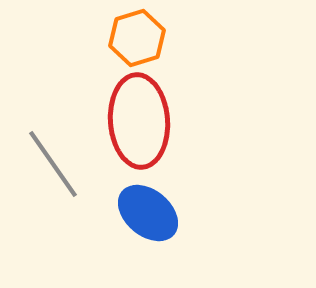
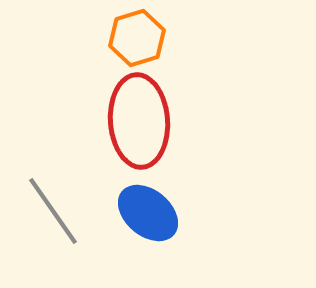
gray line: moved 47 px down
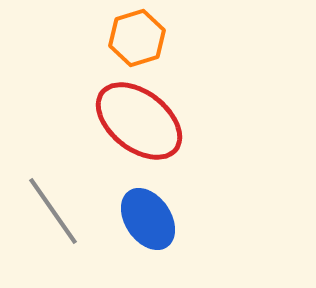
red ellipse: rotated 48 degrees counterclockwise
blue ellipse: moved 6 px down; rotated 16 degrees clockwise
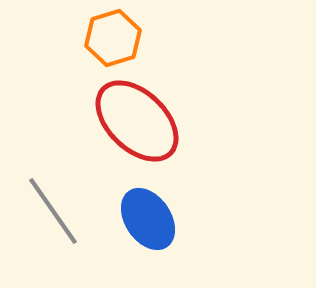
orange hexagon: moved 24 px left
red ellipse: moved 2 px left; rotated 6 degrees clockwise
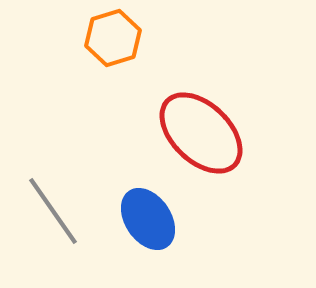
red ellipse: moved 64 px right, 12 px down
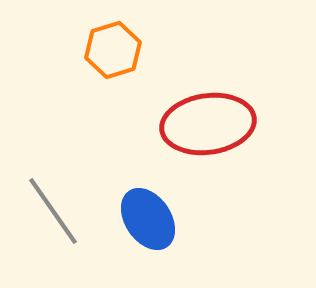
orange hexagon: moved 12 px down
red ellipse: moved 7 px right, 9 px up; rotated 52 degrees counterclockwise
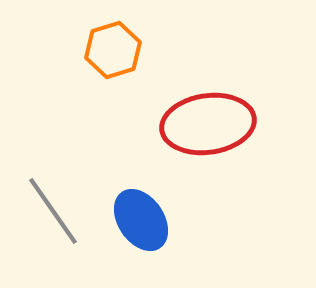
blue ellipse: moved 7 px left, 1 px down
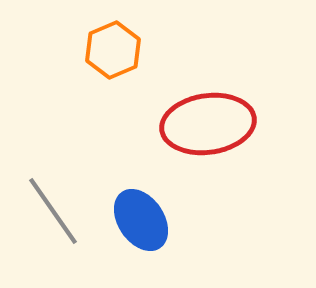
orange hexagon: rotated 6 degrees counterclockwise
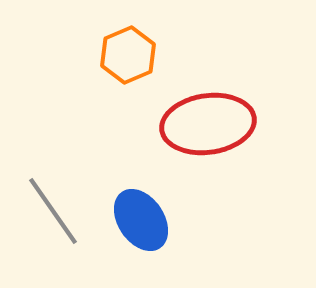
orange hexagon: moved 15 px right, 5 px down
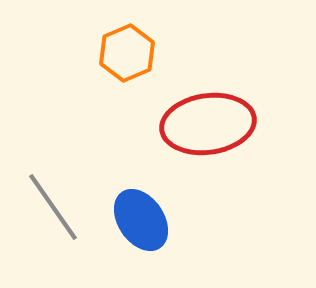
orange hexagon: moved 1 px left, 2 px up
gray line: moved 4 px up
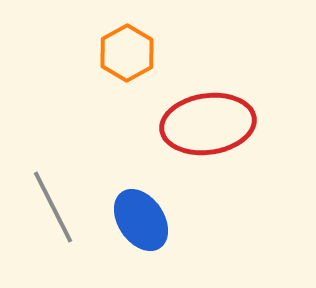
orange hexagon: rotated 6 degrees counterclockwise
gray line: rotated 8 degrees clockwise
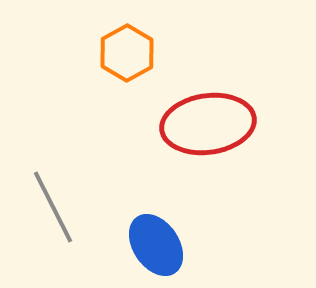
blue ellipse: moved 15 px right, 25 px down
